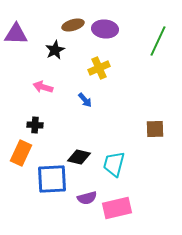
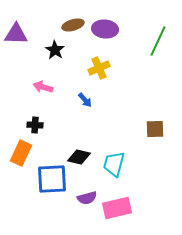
black star: rotated 12 degrees counterclockwise
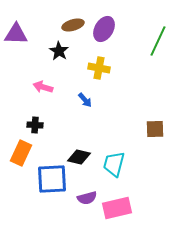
purple ellipse: moved 1 px left; rotated 65 degrees counterclockwise
black star: moved 4 px right, 1 px down
yellow cross: rotated 35 degrees clockwise
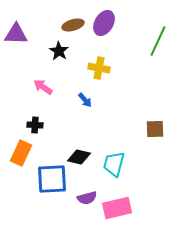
purple ellipse: moved 6 px up
pink arrow: rotated 18 degrees clockwise
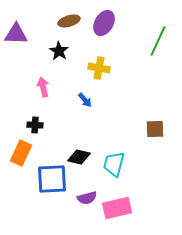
brown ellipse: moved 4 px left, 4 px up
pink arrow: rotated 42 degrees clockwise
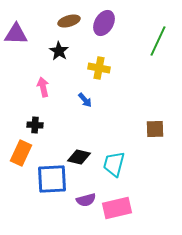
purple semicircle: moved 1 px left, 2 px down
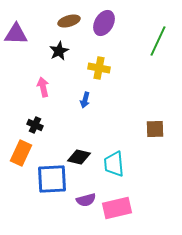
black star: rotated 12 degrees clockwise
blue arrow: rotated 56 degrees clockwise
black cross: rotated 21 degrees clockwise
cyan trapezoid: rotated 20 degrees counterclockwise
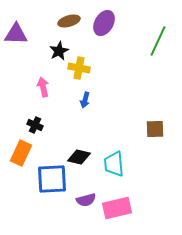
yellow cross: moved 20 px left
